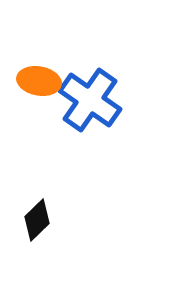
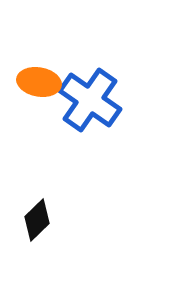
orange ellipse: moved 1 px down
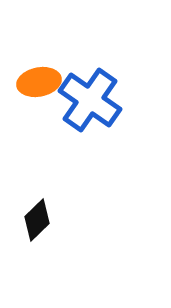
orange ellipse: rotated 21 degrees counterclockwise
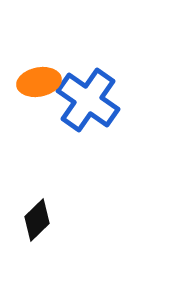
blue cross: moved 2 px left
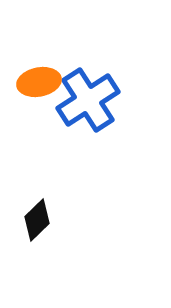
blue cross: rotated 22 degrees clockwise
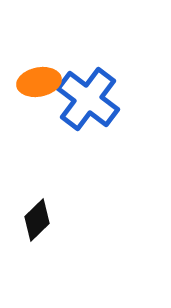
blue cross: moved 1 px up; rotated 20 degrees counterclockwise
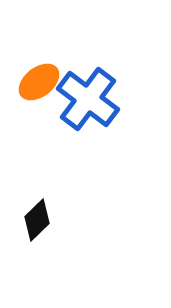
orange ellipse: rotated 27 degrees counterclockwise
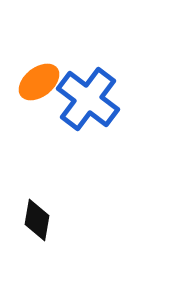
black diamond: rotated 36 degrees counterclockwise
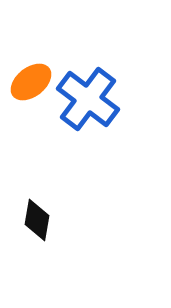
orange ellipse: moved 8 px left
